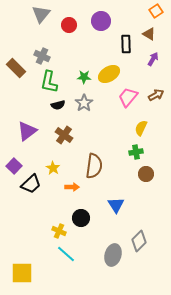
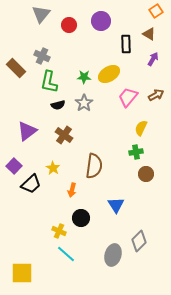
orange arrow: moved 3 px down; rotated 104 degrees clockwise
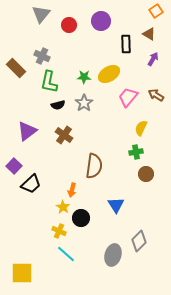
brown arrow: rotated 119 degrees counterclockwise
yellow star: moved 10 px right, 39 px down
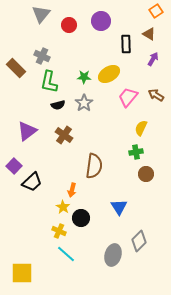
black trapezoid: moved 1 px right, 2 px up
blue triangle: moved 3 px right, 2 px down
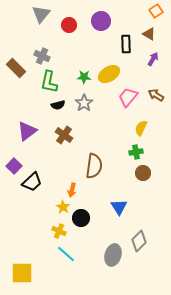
brown circle: moved 3 px left, 1 px up
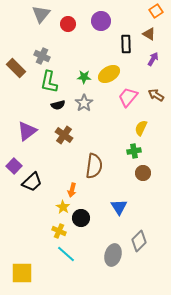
red circle: moved 1 px left, 1 px up
green cross: moved 2 px left, 1 px up
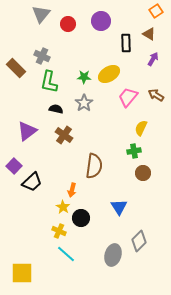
black rectangle: moved 1 px up
black semicircle: moved 2 px left, 4 px down; rotated 152 degrees counterclockwise
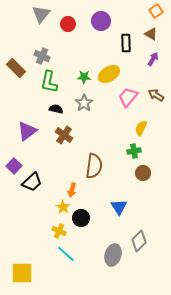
brown triangle: moved 2 px right
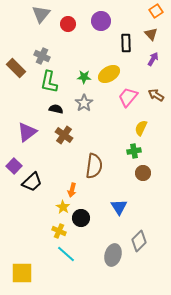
brown triangle: rotated 16 degrees clockwise
purple triangle: moved 1 px down
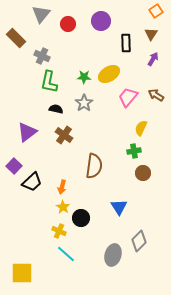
brown triangle: rotated 16 degrees clockwise
brown rectangle: moved 30 px up
orange arrow: moved 10 px left, 3 px up
